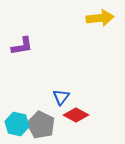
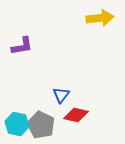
blue triangle: moved 2 px up
red diamond: rotated 15 degrees counterclockwise
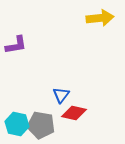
purple L-shape: moved 6 px left, 1 px up
red diamond: moved 2 px left, 2 px up
gray pentagon: rotated 16 degrees counterclockwise
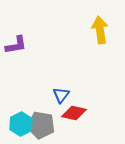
yellow arrow: moved 12 px down; rotated 92 degrees counterclockwise
cyan hexagon: moved 4 px right; rotated 20 degrees clockwise
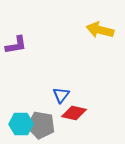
yellow arrow: rotated 68 degrees counterclockwise
cyan hexagon: rotated 25 degrees clockwise
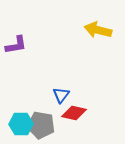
yellow arrow: moved 2 px left
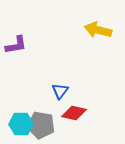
blue triangle: moved 1 px left, 4 px up
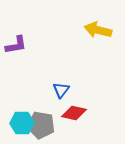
blue triangle: moved 1 px right, 1 px up
cyan hexagon: moved 1 px right, 1 px up
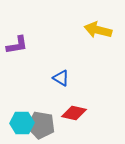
purple L-shape: moved 1 px right
blue triangle: moved 12 px up; rotated 36 degrees counterclockwise
